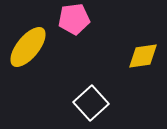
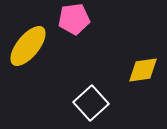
yellow ellipse: moved 1 px up
yellow diamond: moved 14 px down
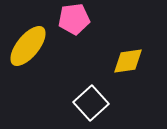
yellow diamond: moved 15 px left, 9 px up
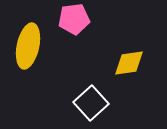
yellow ellipse: rotated 27 degrees counterclockwise
yellow diamond: moved 1 px right, 2 px down
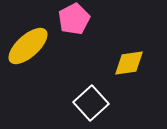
pink pentagon: rotated 20 degrees counterclockwise
yellow ellipse: rotated 36 degrees clockwise
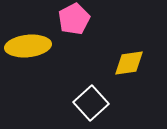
yellow ellipse: rotated 36 degrees clockwise
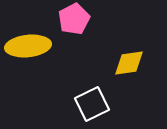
white square: moved 1 px right, 1 px down; rotated 16 degrees clockwise
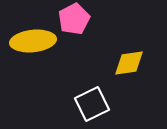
yellow ellipse: moved 5 px right, 5 px up
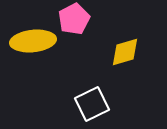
yellow diamond: moved 4 px left, 11 px up; rotated 8 degrees counterclockwise
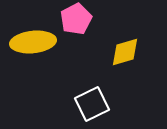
pink pentagon: moved 2 px right
yellow ellipse: moved 1 px down
